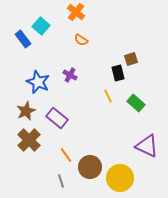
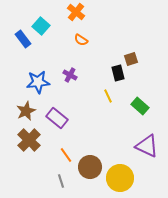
blue star: rotated 30 degrees counterclockwise
green rectangle: moved 4 px right, 3 px down
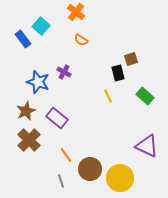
purple cross: moved 6 px left, 3 px up
blue star: rotated 25 degrees clockwise
green rectangle: moved 5 px right, 10 px up
brown circle: moved 2 px down
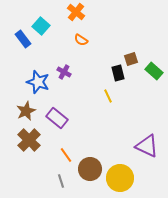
green rectangle: moved 9 px right, 25 px up
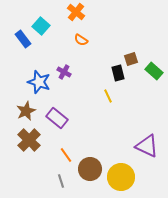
blue star: moved 1 px right
yellow circle: moved 1 px right, 1 px up
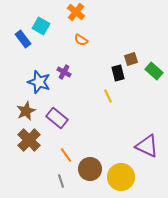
cyan square: rotated 12 degrees counterclockwise
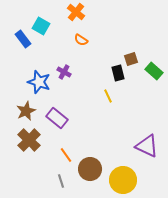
yellow circle: moved 2 px right, 3 px down
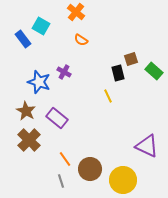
brown star: rotated 18 degrees counterclockwise
orange line: moved 1 px left, 4 px down
